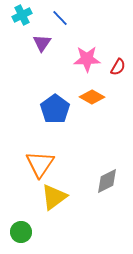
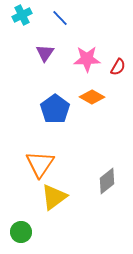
purple triangle: moved 3 px right, 10 px down
gray diamond: rotated 12 degrees counterclockwise
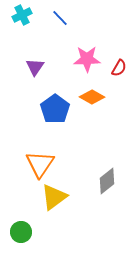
purple triangle: moved 10 px left, 14 px down
red semicircle: moved 1 px right, 1 px down
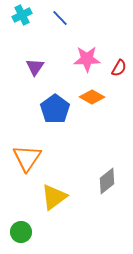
orange triangle: moved 13 px left, 6 px up
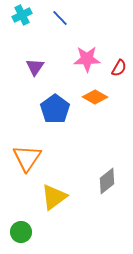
orange diamond: moved 3 px right
